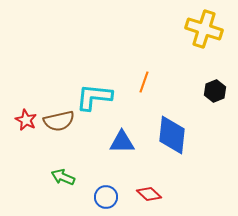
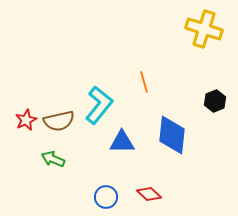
orange line: rotated 35 degrees counterclockwise
black hexagon: moved 10 px down
cyan L-shape: moved 5 px right, 8 px down; rotated 123 degrees clockwise
red star: rotated 20 degrees clockwise
green arrow: moved 10 px left, 18 px up
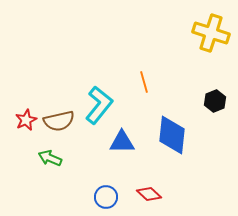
yellow cross: moved 7 px right, 4 px down
green arrow: moved 3 px left, 1 px up
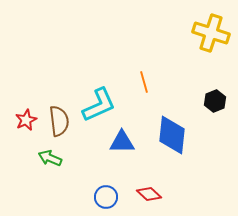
cyan L-shape: rotated 27 degrees clockwise
brown semicircle: rotated 84 degrees counterclockwise
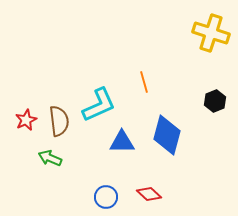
blue diamond: moved 5 px left; rotated 9 degrees clockwise
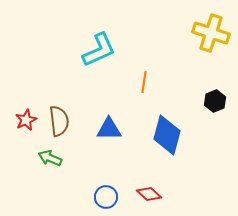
orange line: rotated 25 degrees clockwise
cyan L-shape: moved 55 px up
blue triangle: moved 13 px left, 13 px up
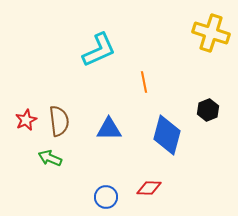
orange line: rotated 20 degrees counterclockwise
black hexagon: moved 7 px left, 9 px down
red diamond: moved 6 px up; rotated 40 degrees counterclockwise
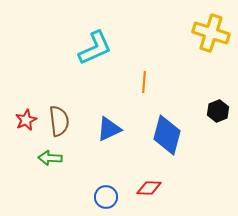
cyan L-shape: moved 4 px left, 2 px up
orange line: rotated 15 degrees clockwise
black hexagon: moved 10 px right, 1 px down
blue triangle: rotated 24 degrees counterclockwise
green arrow: rotated 20 degrees counterclockwise
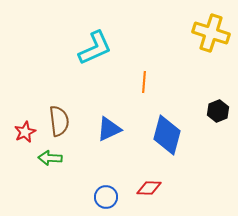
red star: moved 1 px left, 12 px down
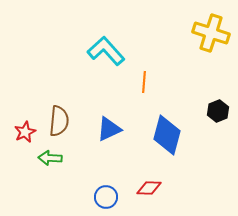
cyan L-shape: moved 11 px right, 3 px down; rotated 108 degrees counterclockwise
brown semicircle: rotated 12 degrees clockwise
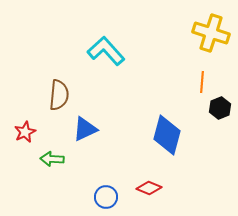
orange line: moved 58 px right
black hexagon: moved 2 px right, 3 px up
brown semicircle: moved 26 px up
blue triangle: moved 24 px left
green arrow: moved 2 px right, 1 px down
red diamond: rotated 20 degrees clockwise
